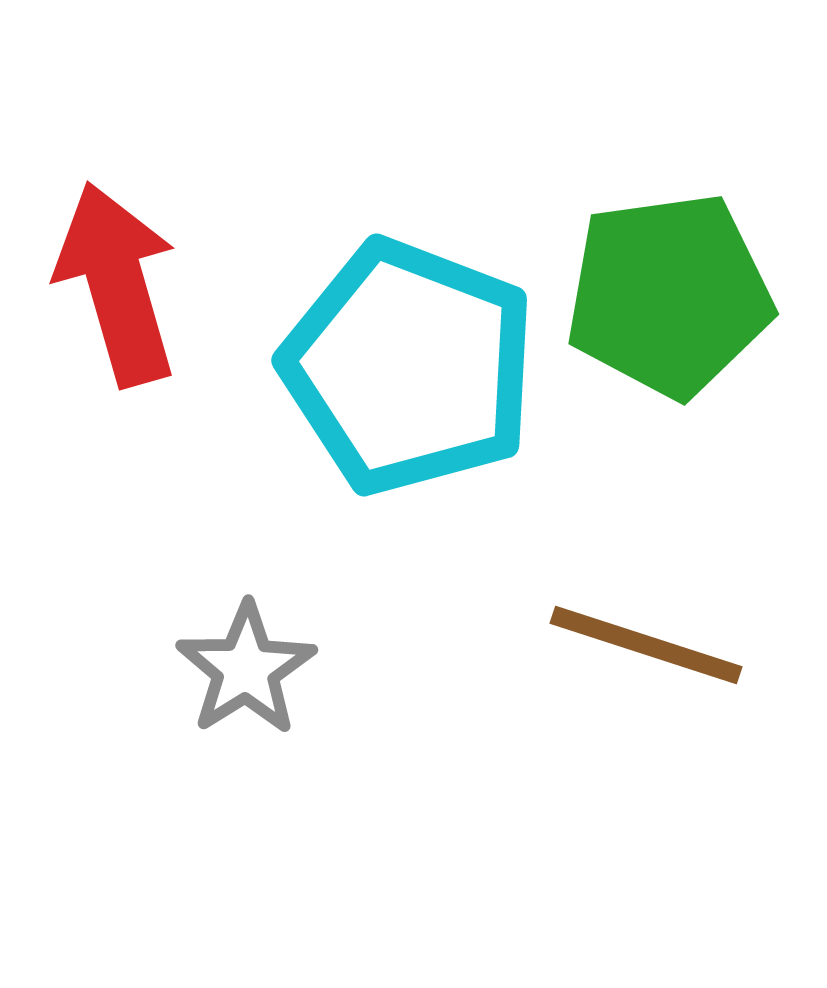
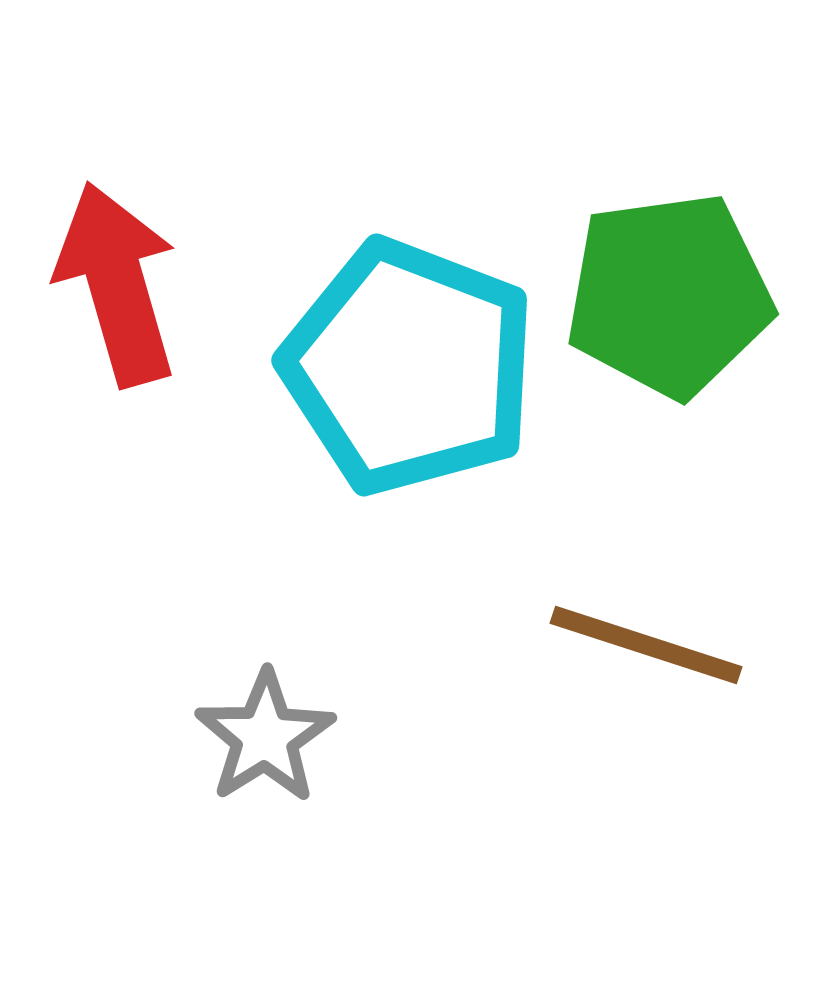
gray star: moved 19 px right, 68 px down
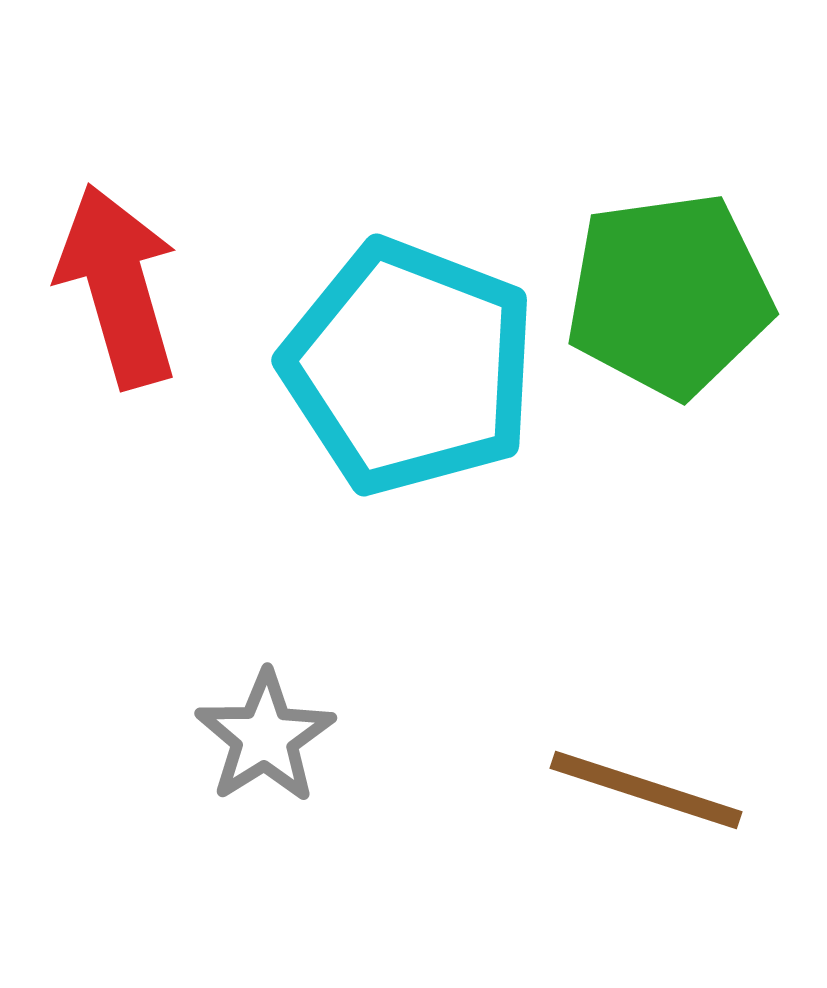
red arrow: moved 1 px right, 2 px down
brown line: moved 145 px down
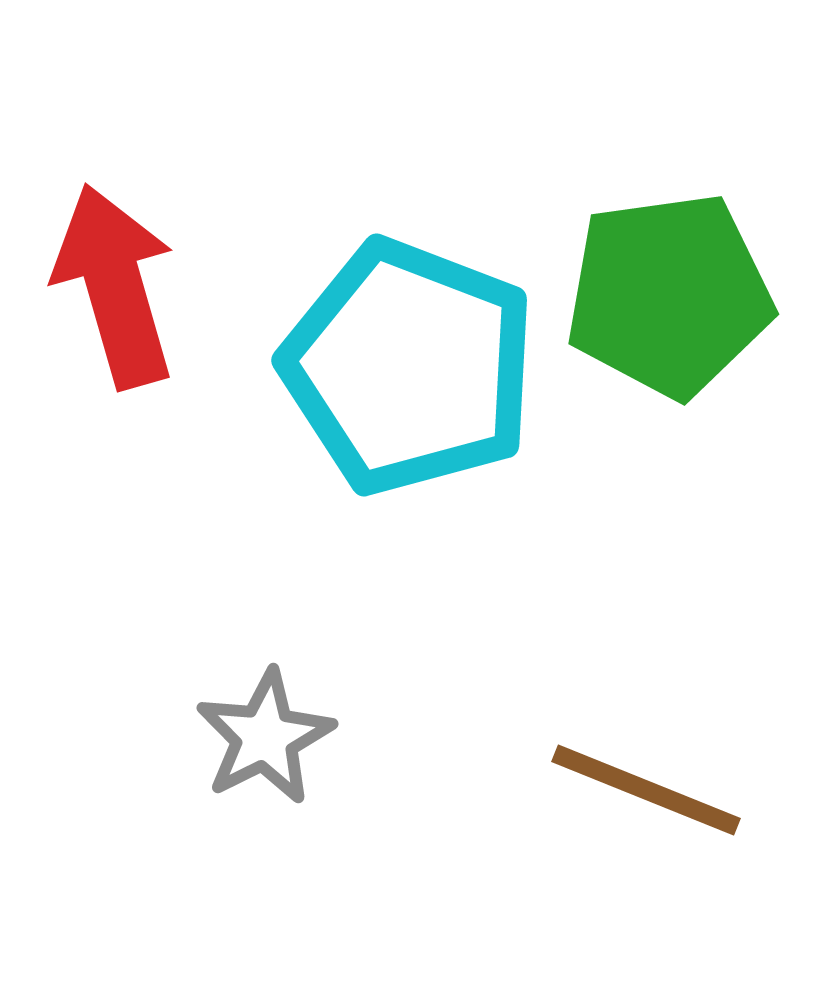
red arrow: moved 3 px left
gray star: rotated 5 degrees clockwise
brown line: rotated 4 degrees clockwise
